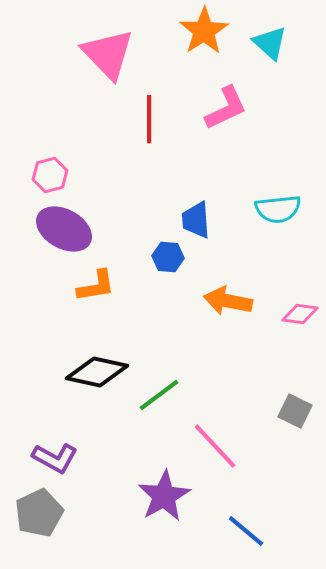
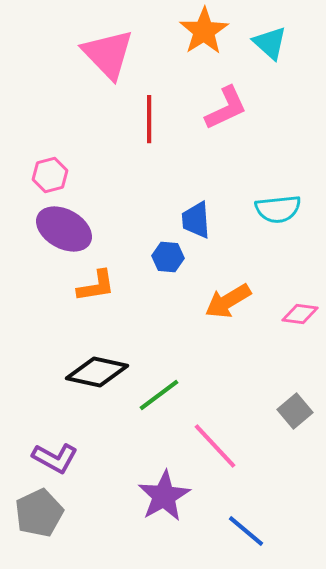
orange arrow: rotated 42 degrees counterclockwise
gray square: rotated 24 degrees clockwise
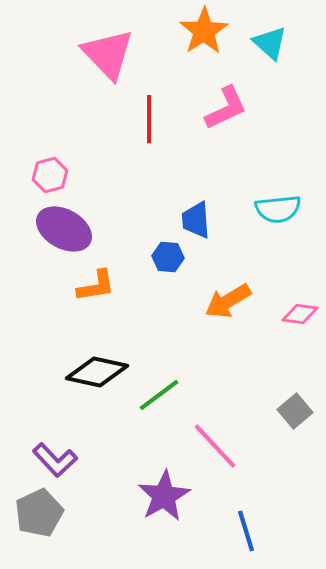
purple L-shape: moved 2 px down; rotated 18 degrees clockwise
blue line: rotated 33 degrees clockwise
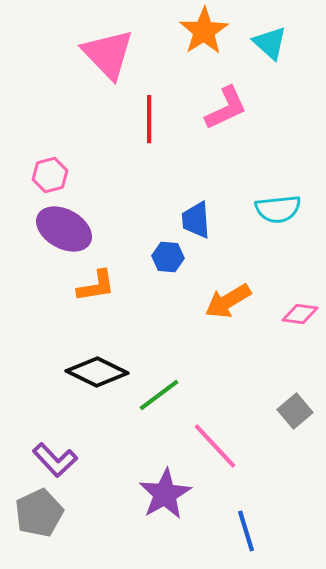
black diamond: rotated 14 degrees clockwise
purple star: moved 1 px right, 2 px up
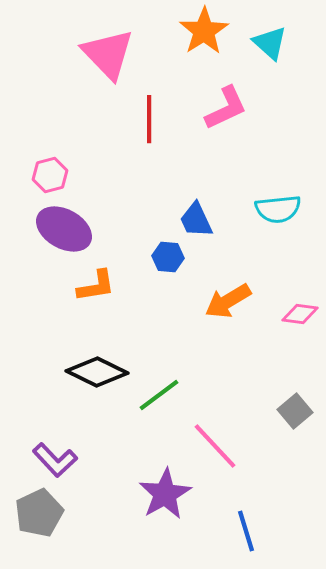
blue trapezoid: rotated 21 degrees counterclockwise
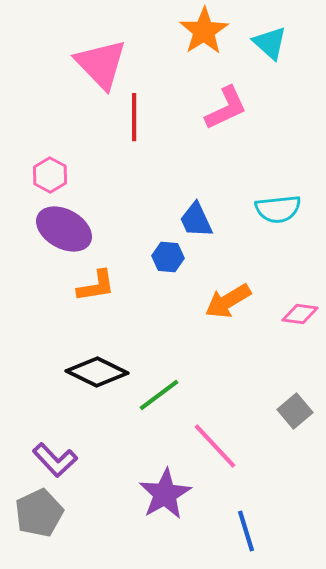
pink triangle: moved 7 px left, 10 px down
red line: moved 15 px left, 2 px up
pink hexagon: rotated 16 degrees counterclockwise
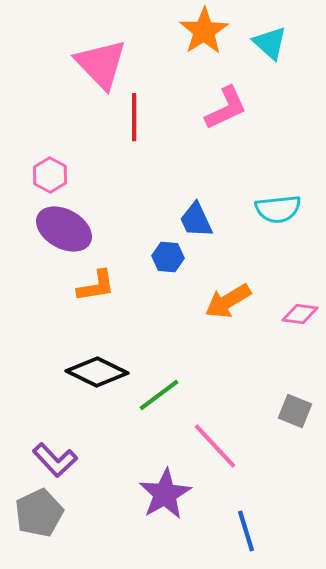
gray square: rotated 28 degrees counterclockwise
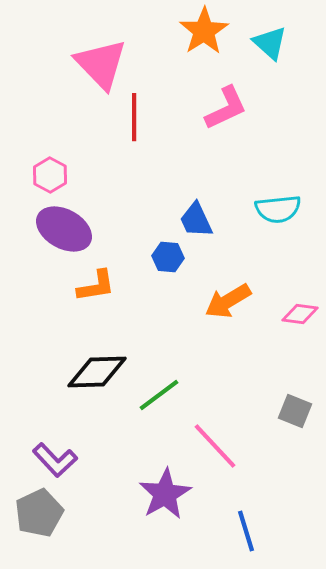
black diamond: rotated 28 degrees counterclockwise
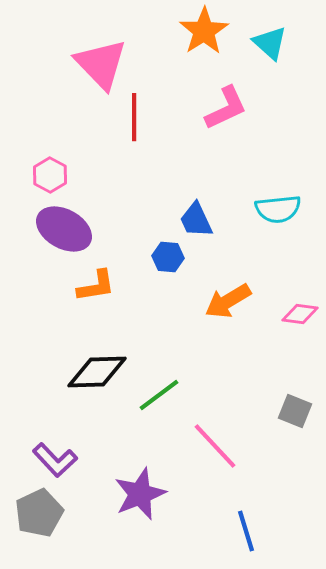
purple star: moved 25 px left; rotated 8 degrees clockwise
